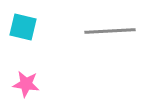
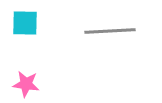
cyan square: moved 2 px right, 4 px up; rotated 12 degrees counterclockwise
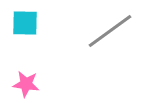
gray line: rotated 33 degrees counterclockwise
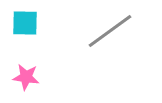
pink star: moved 7 px up
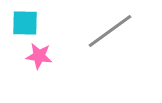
pink star: moved 13 px right, 21 px up
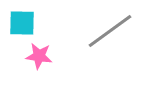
cyan square: moved 3 px left
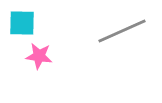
gray line: moved 12 px right; rotated 12 degrees clockwise
